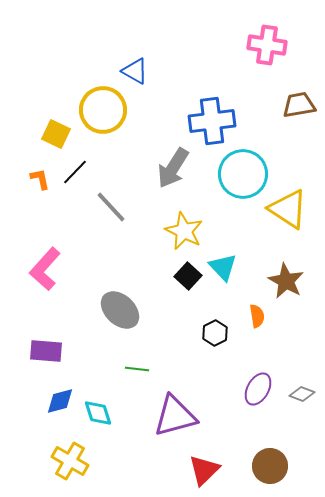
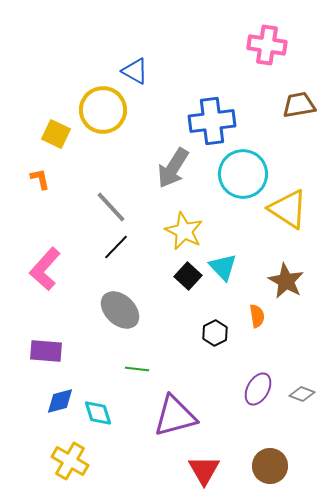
black line: moved 41 px right, 75 px down
red triangle: rotated 16 degrees counterclockwise
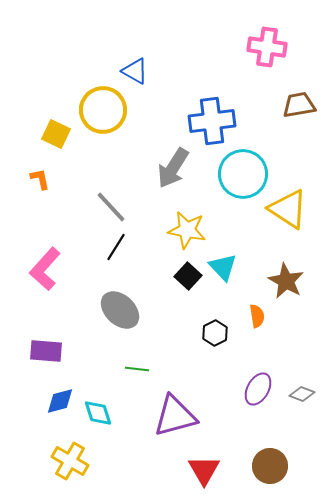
pink cross: moved 2 px down
yellow star: moved 3 px right, 1 px up; rotated 15 degrees counterclockwise
black line: rotated 12 degrees counterclockwise
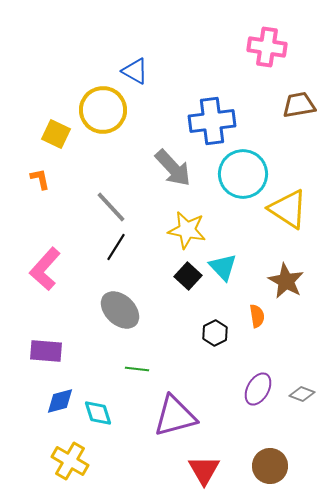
gray arrow: rotated 75 degrees counterclockwise
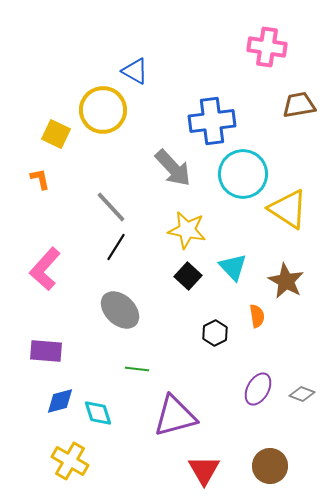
cyan triangle: moved 10 px right
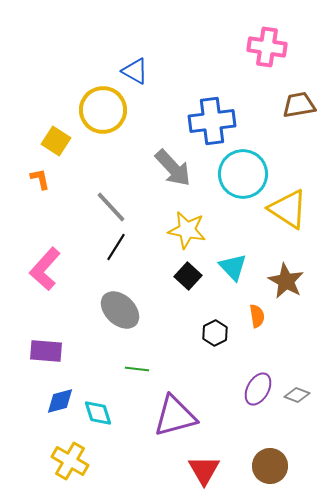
yellow square: moved 7 px down; rotated 8 degrees clockwise
gray diamond: moved 5 px left, 1 px down
